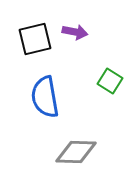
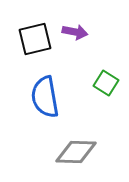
green square: moved 4 px left, 2 px down
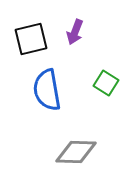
purple arrow: rotated 100 degrees clockwise
black square: moved 4 px left
blue semicircle: moved 2 px right, 7 px up
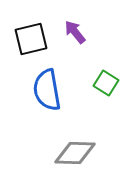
purple arrow: rotated 120 degrees clockwise
gray diamond: moved 1 px left, 1 px down
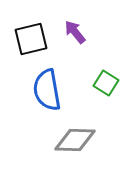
gray diamond: moved 13 px up
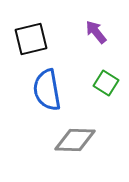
purple arrow: moved 21 px right
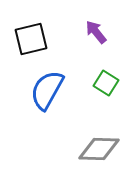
blue semicircle: rotated 39 degrees clockwise
gray diamond: moved 24 px right, 9 px down
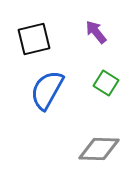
black square: moved 3 px right
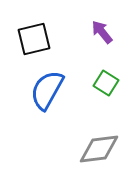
purple arrow: moved 6 px right
gray diamond: rotated 9 degrees counterclockwise
